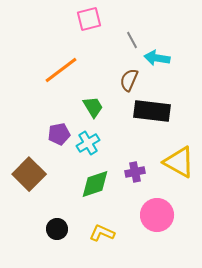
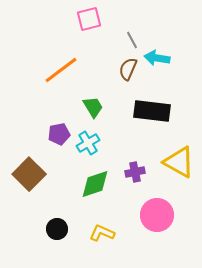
brown semicircle: moved 1 px left, 11 px up
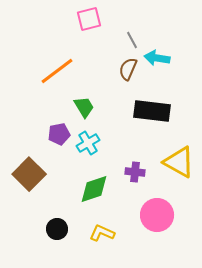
orange line: moved 4 px left, 1 px down
green trapezoid: moved 9 px left
purple cross: rotated 18 degrees clockwise
green diamond: moved 1 px left, 5 px down
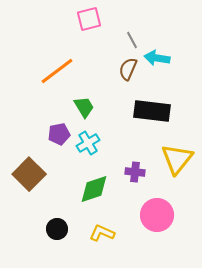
yellow triangle: moved 2 px left, 3 px up; rotated 40 degrees clockwise
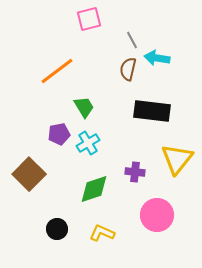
brown semicircle: rotated 10 degrees counterclockwise
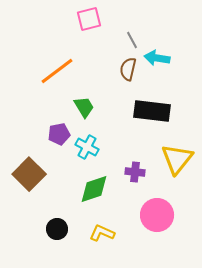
cyan cross: moved 1 px left, 4 px down; rotated 30 degrees counterclockwise
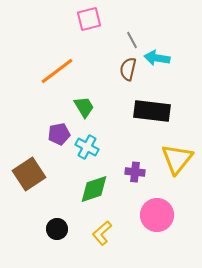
brown square: rotated 12 degrees clockwise
yellow L-shape: rotated 65 degrees counterclockwise
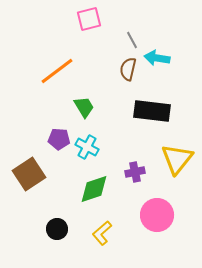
purple pentagon: moved 5 px down; rotated 15 degrees clockwise
purple cross: rotated 18 degrees counterclockwise
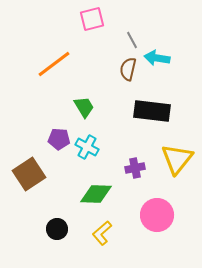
pink square: moved 3 px right
orange line: moved 3 px left, 7 px up
purple cross: moved 4 px up
green diamond: moved 2 px right, 5 px down; rotated 20 degrees clockwise
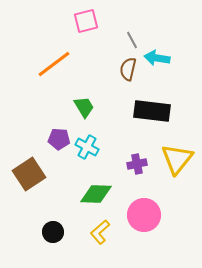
pink square: moved 6 px left, 2 px down
purple cross: moved 2 px right, 4 px up
pink circle: moved 13 px left
black circle: moved 4 px left, 3 px down
yellow L-shape: moved 2 px left, 1 px up
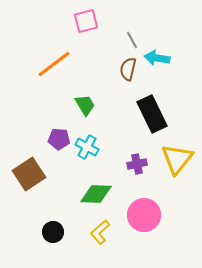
green trapezoid: moved 1 px right, 2 px up
black rectangle: moved 3 px down; rotated 57 degrees clockwise
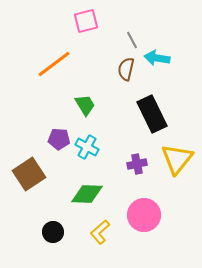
brown semicircle: moved 2 px left
green diamond: moved 9 px left
